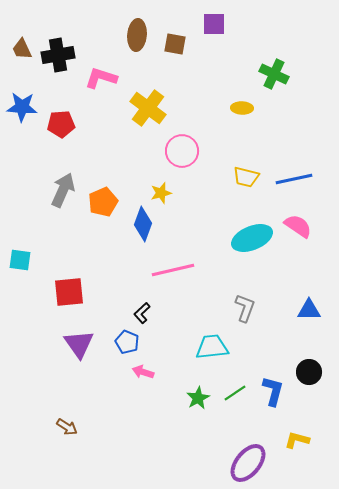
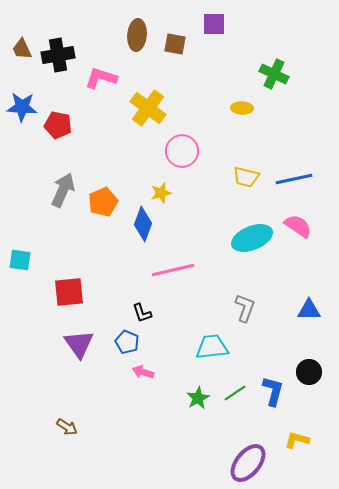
red pentagon: moved 3 px left, 1 px down; rotated 16 degrees clockwise
black L-shape: rotated 65 degrees counterclockwise
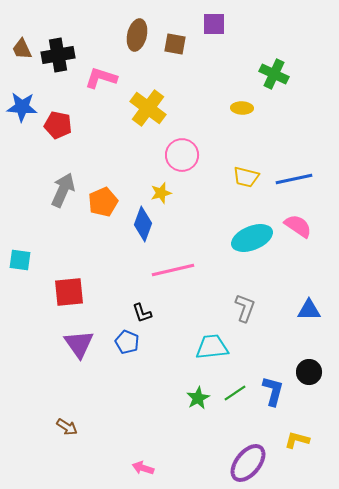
brown ellipse: rotated 8 degrees clockwise
pink circle: moved 4 px down
pink arrow: moved 96 px down
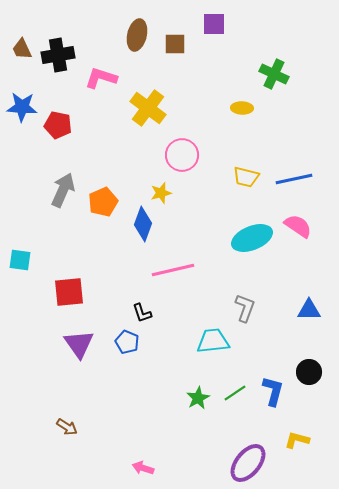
brown square: rotated 10 degrees counterclockwise
cyan trapezoid: moved 1 px right, 6 px up
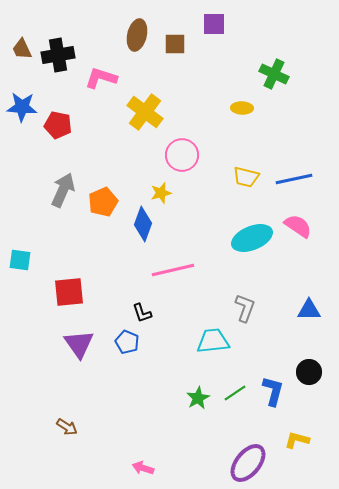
yellow cross: moved 3 px left, 4 px down
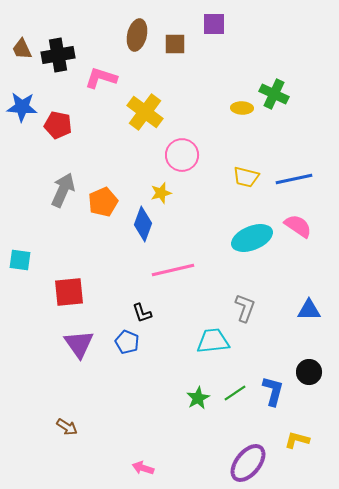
green cross: moved 20 px down
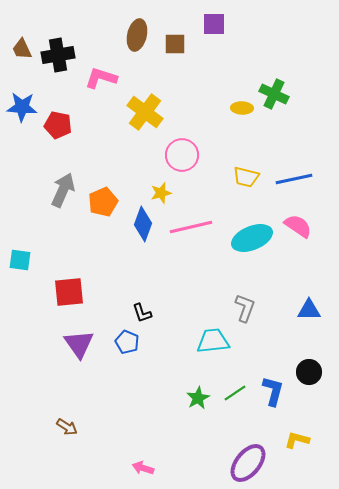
pink line: moved 18 px right, 43 px up
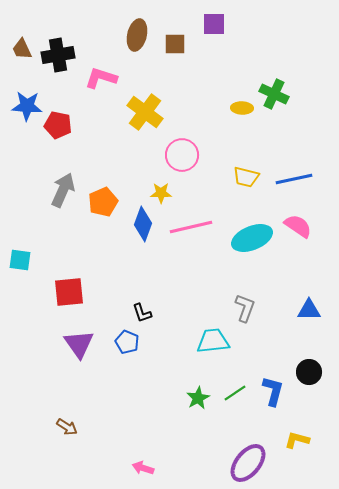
blue star: moved 5 px right, 1 px up
yellow star: rotated 15 degrees clockwise
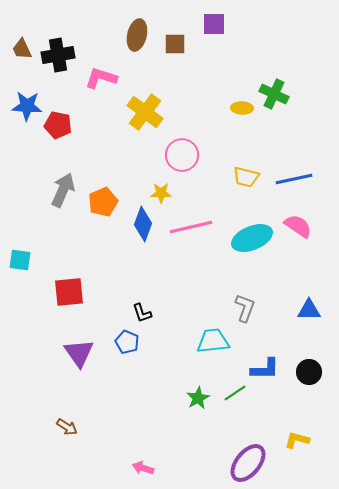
purple triangle: moved 9 px down
blue L-shape: moved 8 px left, 22 px up; rotated 76 degrees clockwise
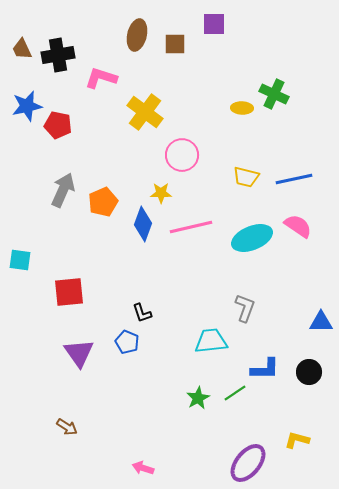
blue star: rotated 16 degrees counterclockwise
blue triangle: moved 12 px right, 12 px down
cyan trapezoid: moved 2 px left
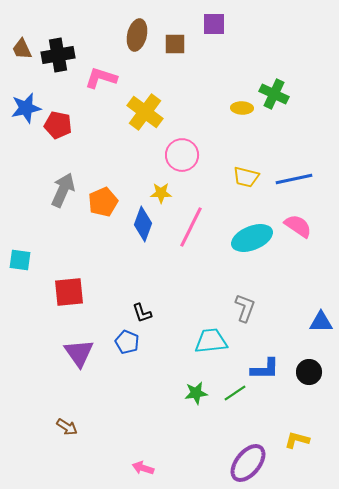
blue star: moved 1 px left, 2 px down
pink line: rotated 51 degrees counterclockwise
green star: moved 2 px left, 5 px up; rotated 20 degrees clockwise
